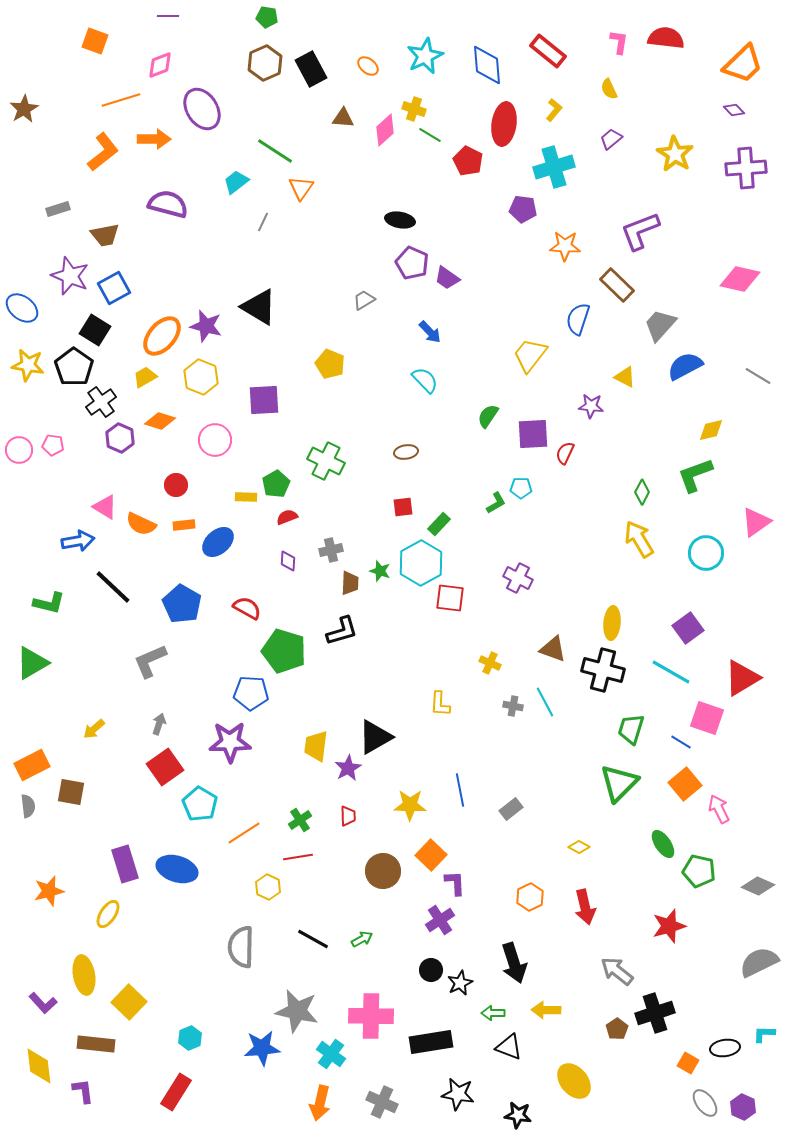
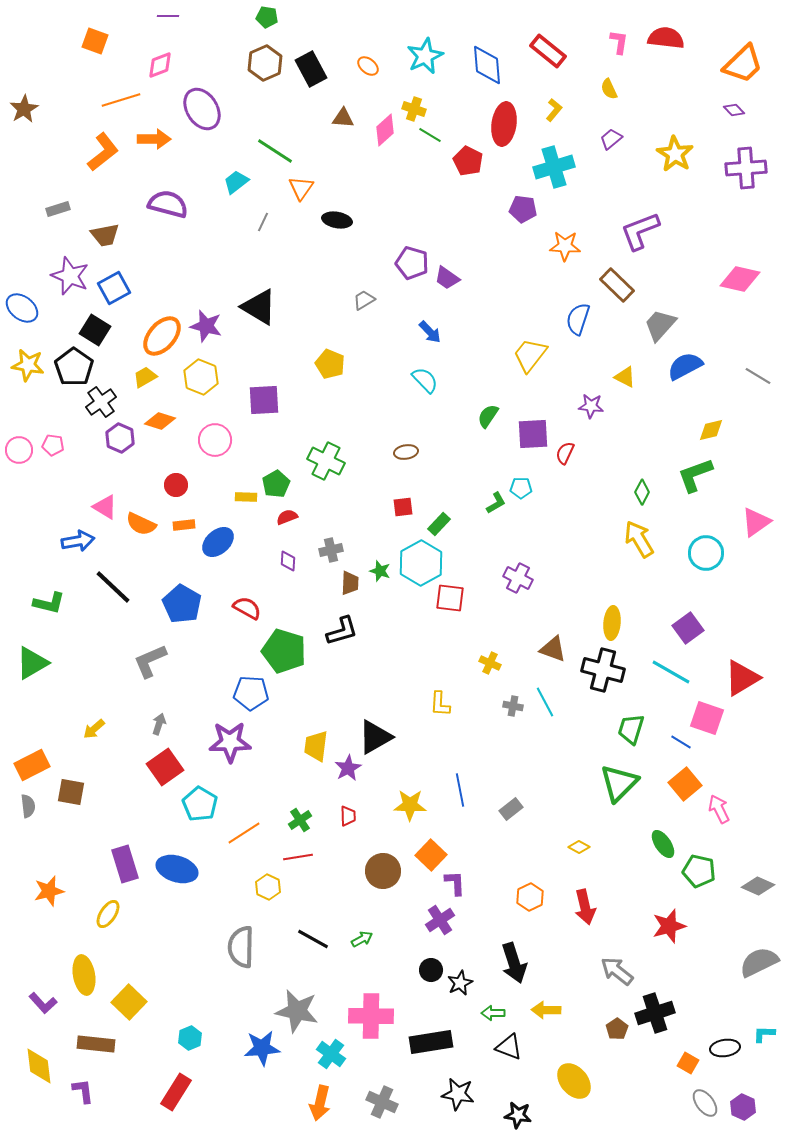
black ellipse at (400, 220): moved 63 px left
purple pentagon at (412, 263): rotated 8 degrees counterclockwise
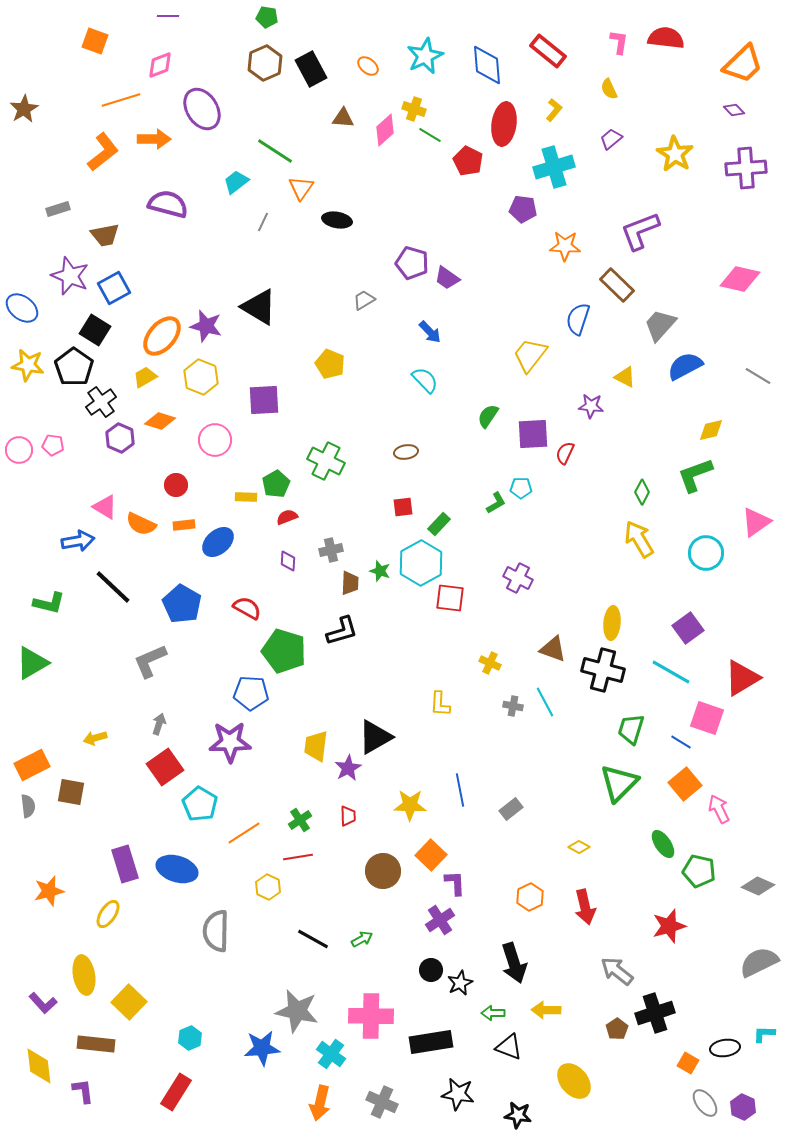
yellow arrow at (94, 729): moved 1 px right, 9 px down; rotated 25 degrees clockwise
gray semicircle at (241, 947): moved 25 px left, 16 px up
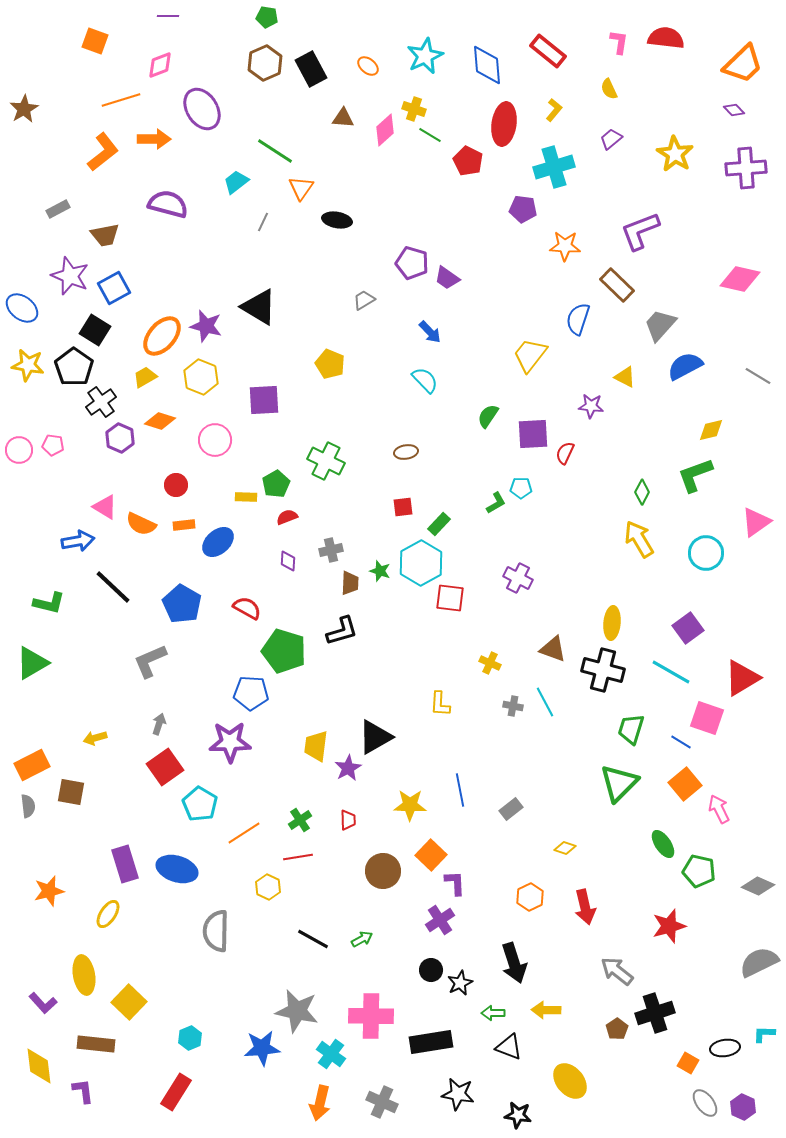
gray rectangle at (58, 209): rotated 10 degrees counterclockwise
red trapezoid at (348, 816): moved 4 px down
yellow diamond at (579, 847): moved 14 px left, 1 px down; rotated 10 degrees counterclockwise
yellow ellipse at (574, 1081): moved 4 px left
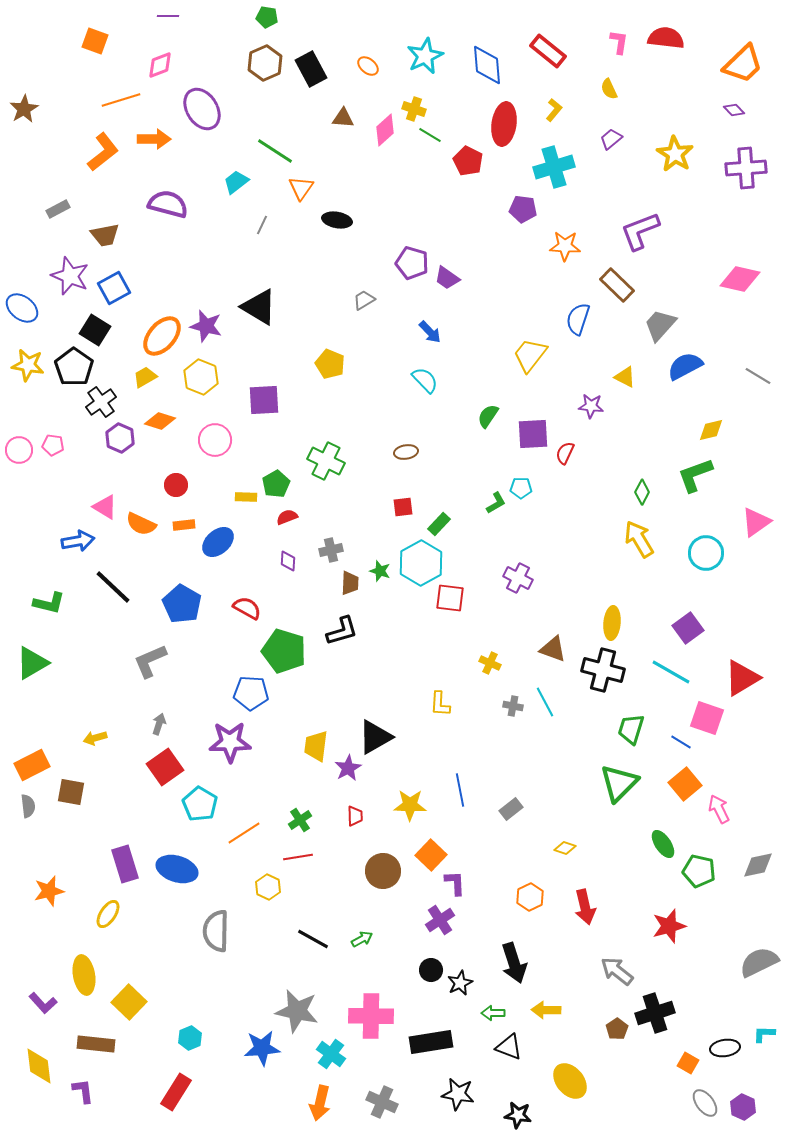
gray line at (263, 222): moved 1 px left, 3 px down
red trapezoid at (348, 820): moved 7 px right, 4 px up
gray diamond at (758, 886): moved 21 px up; rotated 36 degrees counterclockwise
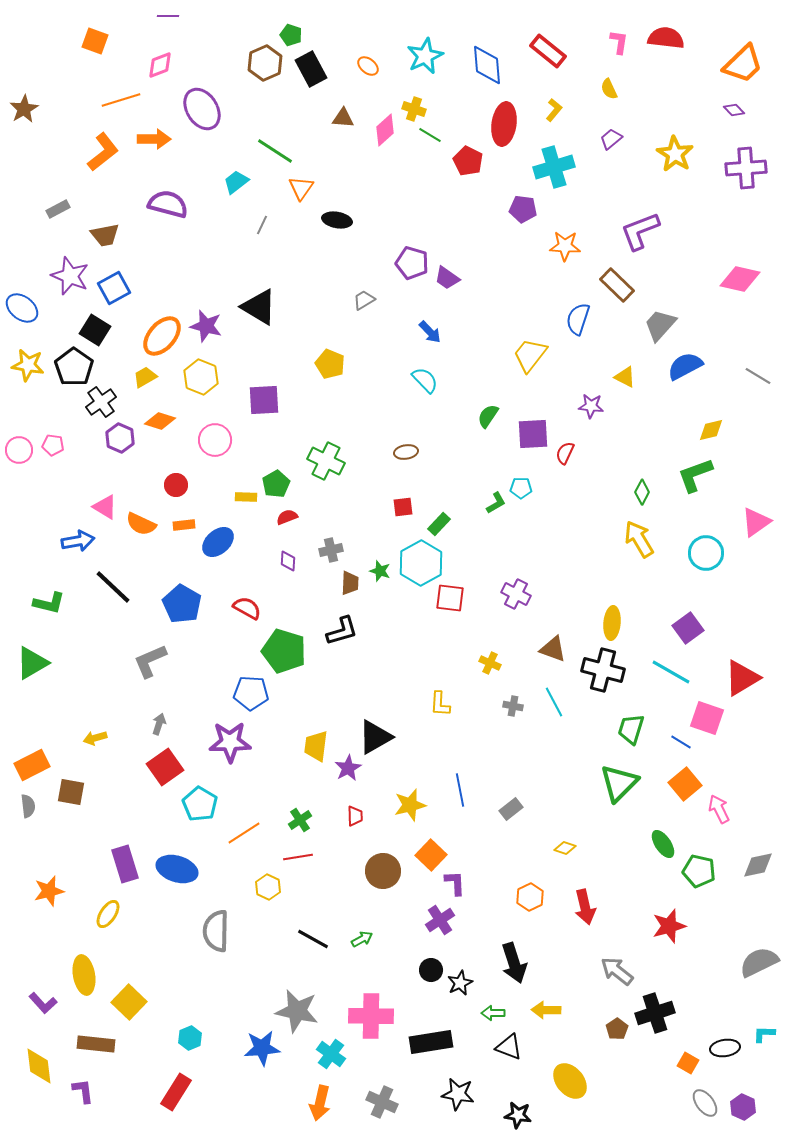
green pentagon at (267, 17): moved 24 px right, 18 px down; rotated 10 degrees clockwise
purple cross at (518, 578): moved 2 px left, 16 px down
cyan line at (545, 702): moved 9 px right
yellow star at (410, 805): rotated 16 degrees counterclockwise
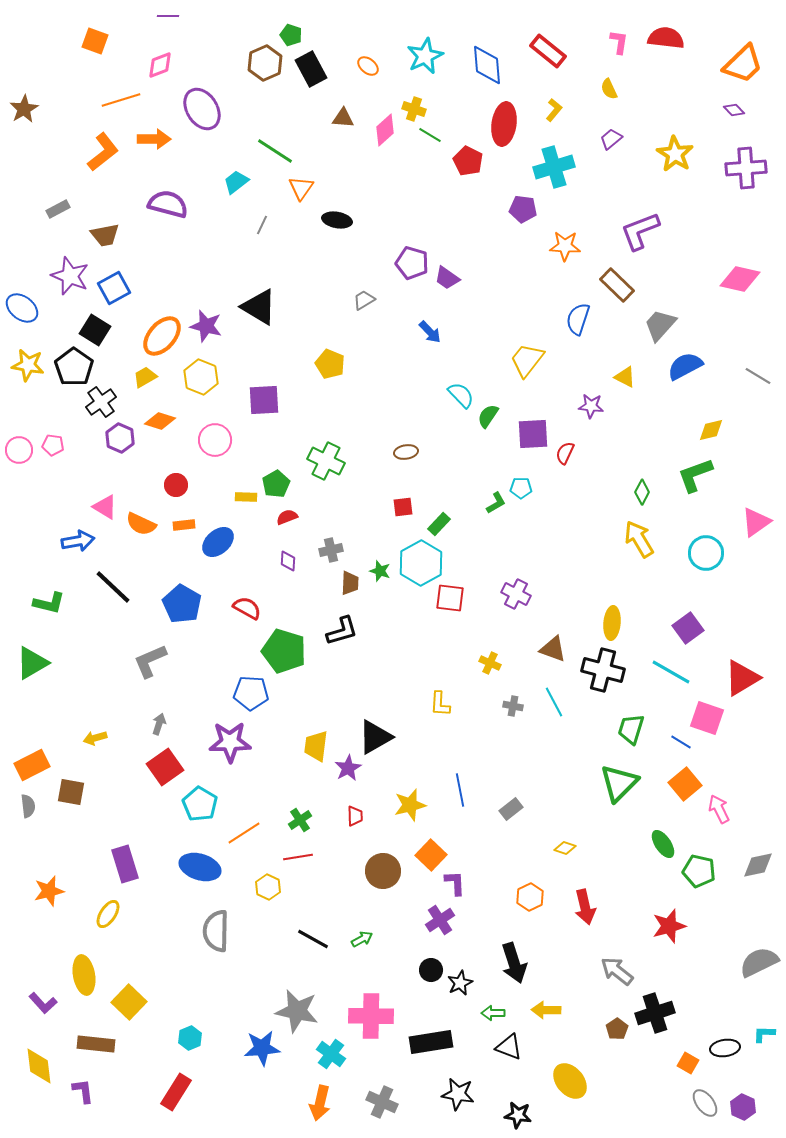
yellow trapezoid at (530, 355): moved 3 px left, 5 px down
cyan semicircle at (425, 380): moved 36 px right, 15 px down
blue ellipse at (177, 869): moved 23 px right, 2 px up
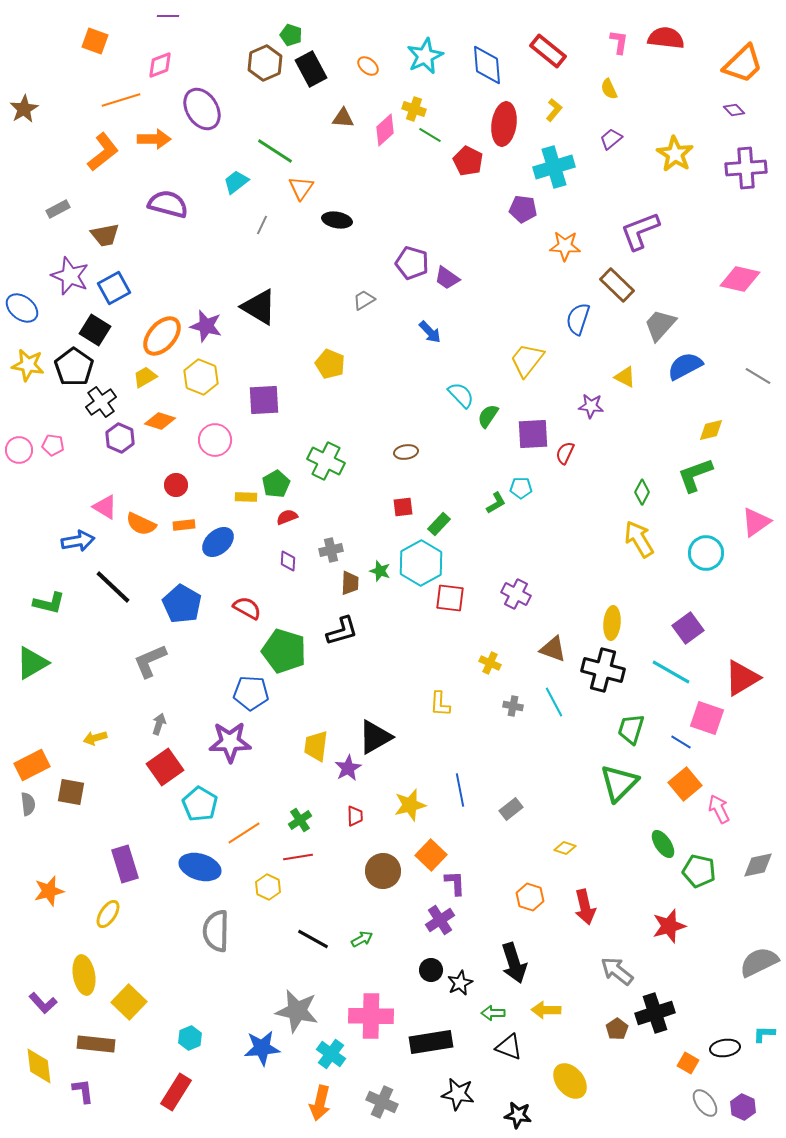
gray semicircle at (28, 806): moved 2 px up
orange hexagon at (530, 897): rotated 16 degrees counterclockwise
